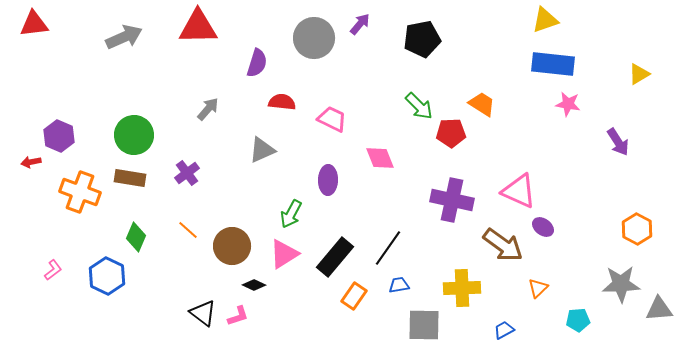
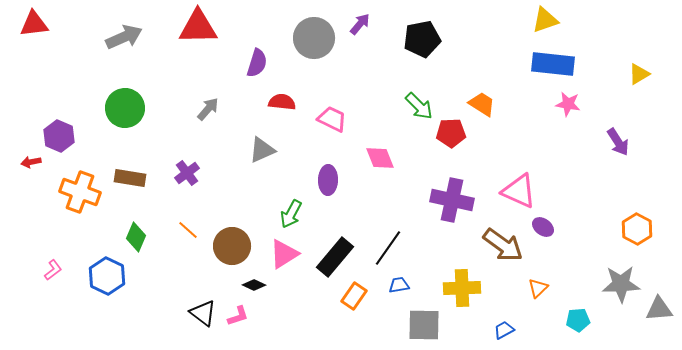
green circle at (134, 135): moved 9 px left, 27 px up
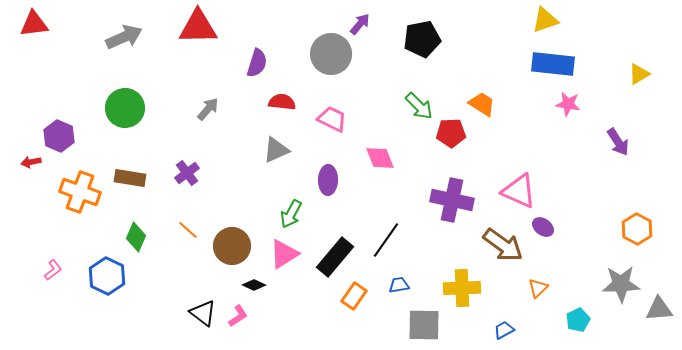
gray circle at (314, 38): moved 17 px right, 16 px down
gray triangle at (262, 150): moved 14 px right
black line at (388, 248): moved 2 px left, 8 px up
pink L-shape at (238, 316): rotated 15 degrees counterclockwise
cyan pentagon at (578, 320): rotated 20 degrees counterclockwise
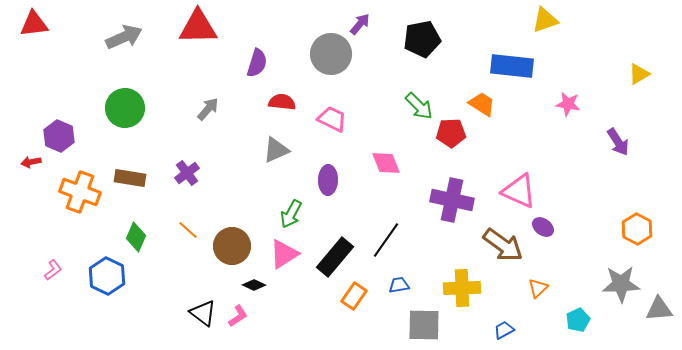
blue rectangle at (553, 64): moved 41 px left, 2 px down
pink diamond at (380, 158): moved 6 px right, 5 px down
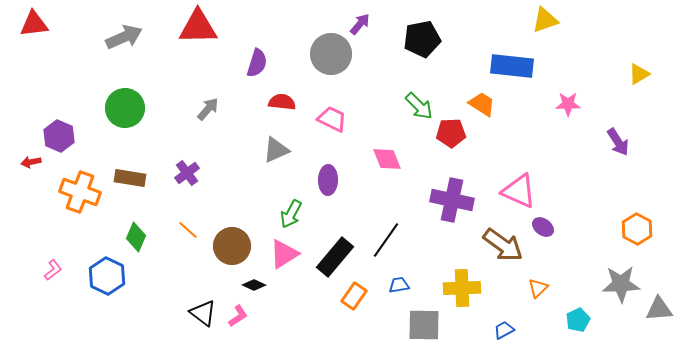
pink star at (568, 104): rotated 10 degrees counterclockwise
pink diamond at (386, 163): moved 1 px right, 4 px up
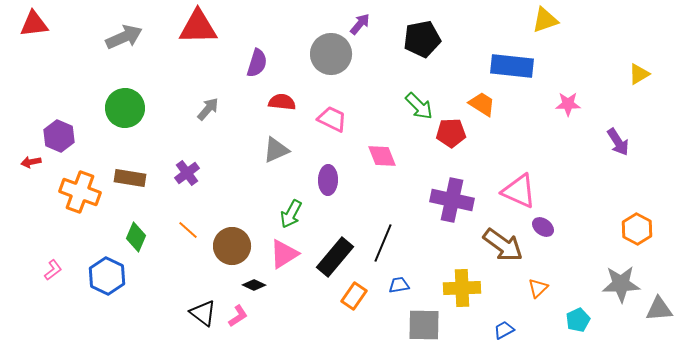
pink diamond at (387, 159): moved 5 px left, 3 px up
black line at (386, 240): moved 3 px left, 3 px down; rotated 12 degrees counterclockwise
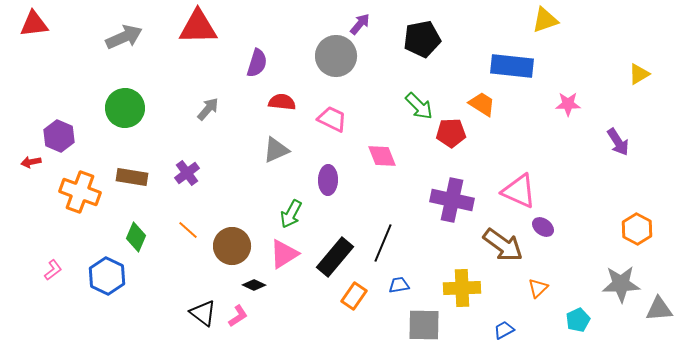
gray circle at (331, 54): moved 5 px right, 2 px down
brown rectangle at (130, 178): moved 2 px right, 1 px up
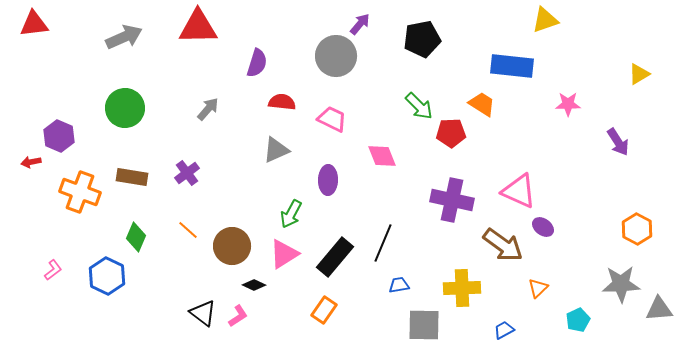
orange rectangle at (354, 296): moved 30 px left, 14 px down
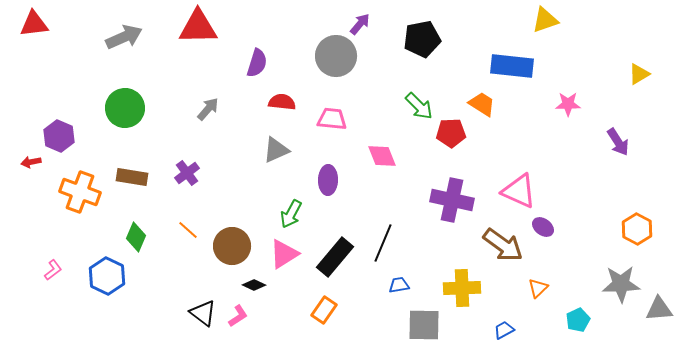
pink trapezoid at (332, 119): rotated 20 degrees counterclockwise
